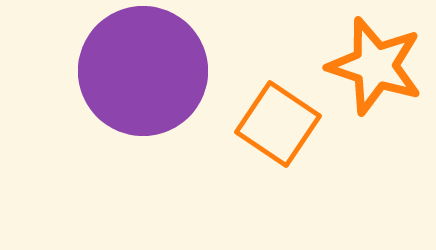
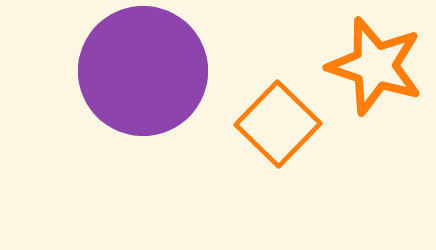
orange square: rotated 10 degrees clockwise
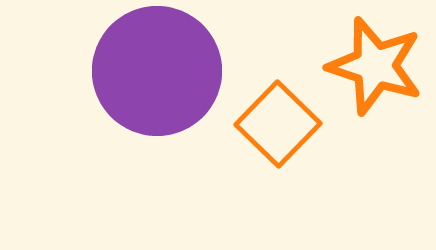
purple circle: moved 14 px right
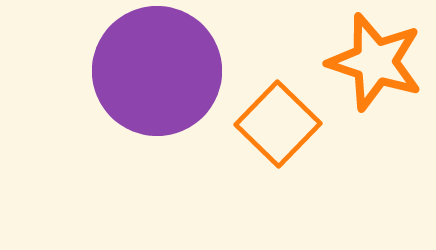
orange star: moved 4 px up
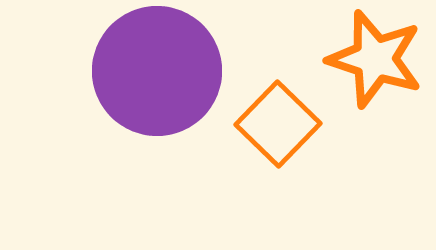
orange star: moved 3 px up
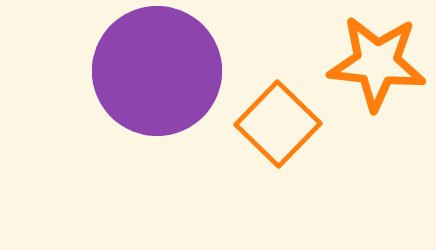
orange star: moved 2 px right, 4 px down; rotated 12 degrees counterclockwise
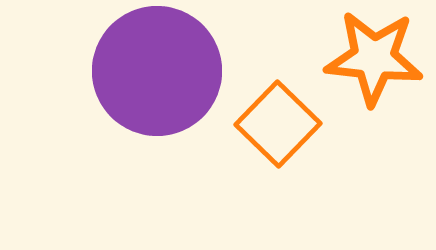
orange star: moved 3 px left, 5 px up
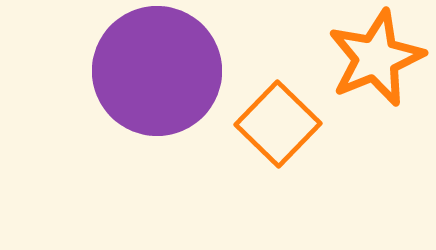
orange star: moved 2 px right; rotated 28 degrees counterclockwise
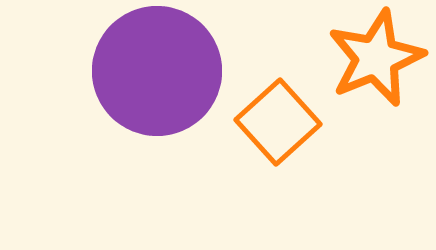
orange square: moved 2 px up; rotated 4 degrees clockwise
